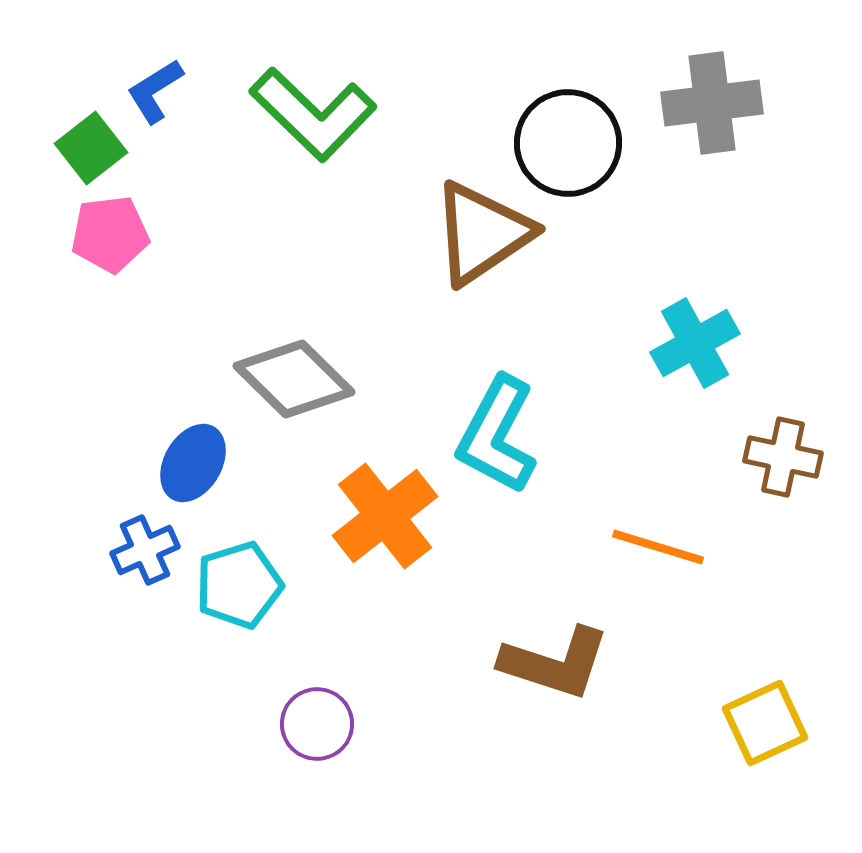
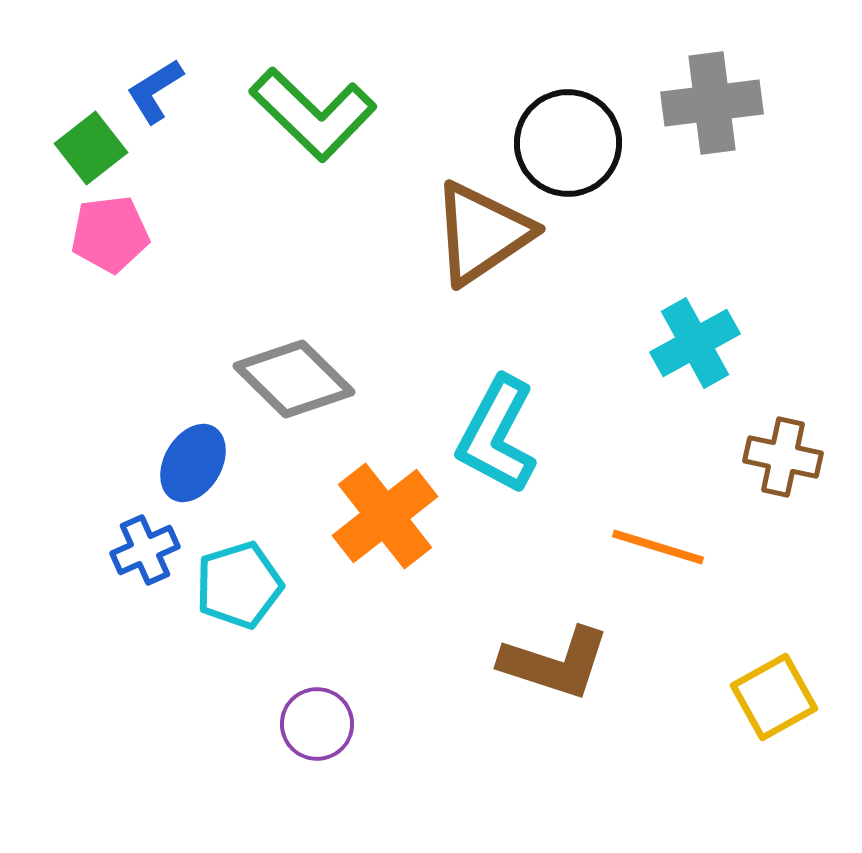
yellow square: moved 9 px right, 26 px up; rotated 4 degrees counterclockwise
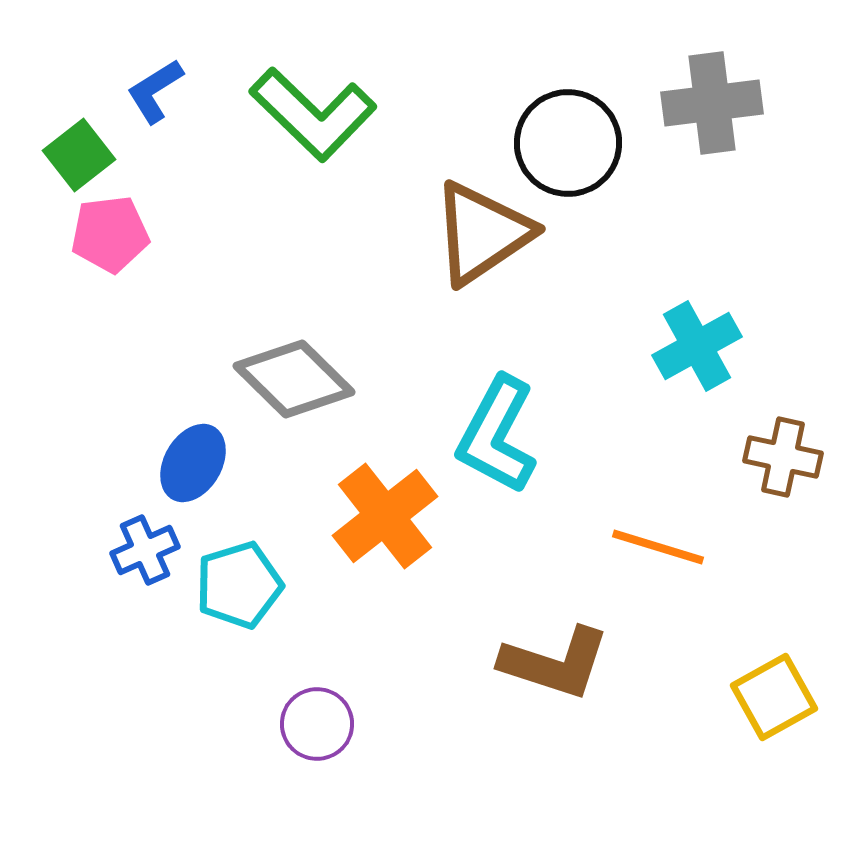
green square: moved 12 px left, 7 px down
cyan cross: moved 2 px right, 3 px down
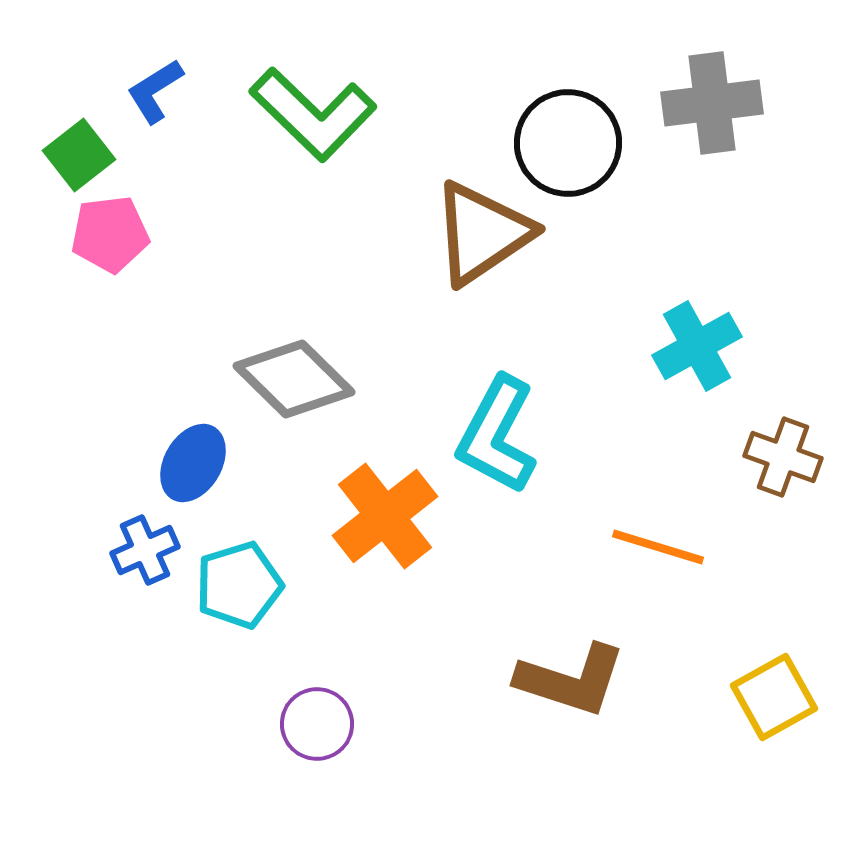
brown cross: rotated 8 degrees clockwise
brown L-shape: moved 16 px right, 17 px down
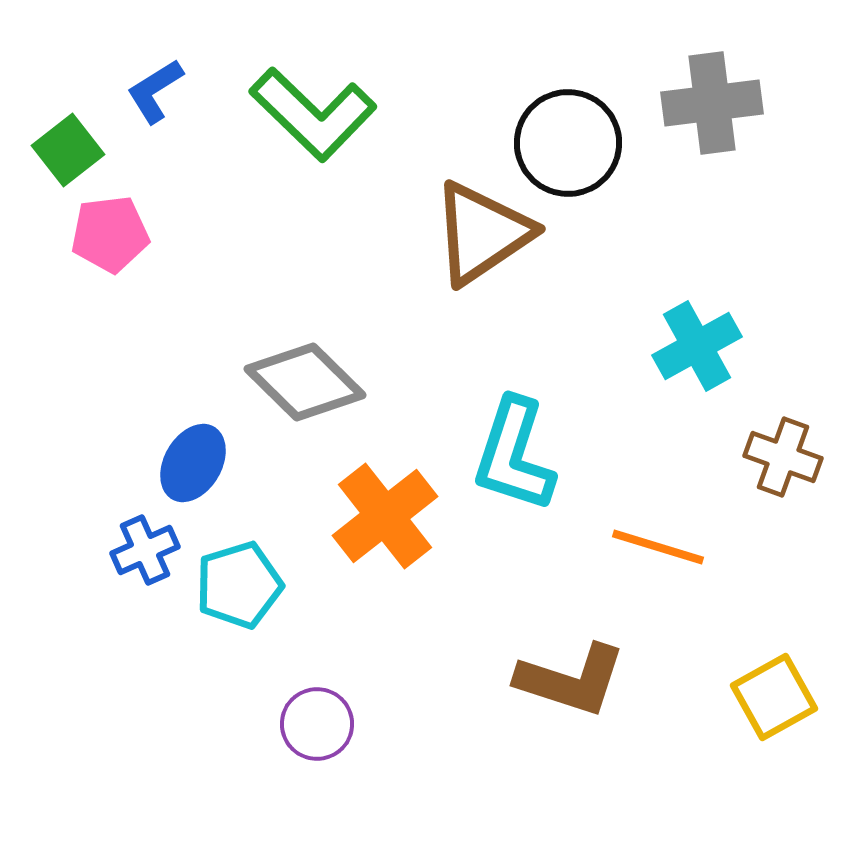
green square: moved 11 px left, 5 px up
gray diamond: moved 11 px right, 3 px down
cyan L-shape: moved 17 px right, 20 px down; rotated 10 degrees counterclockwise
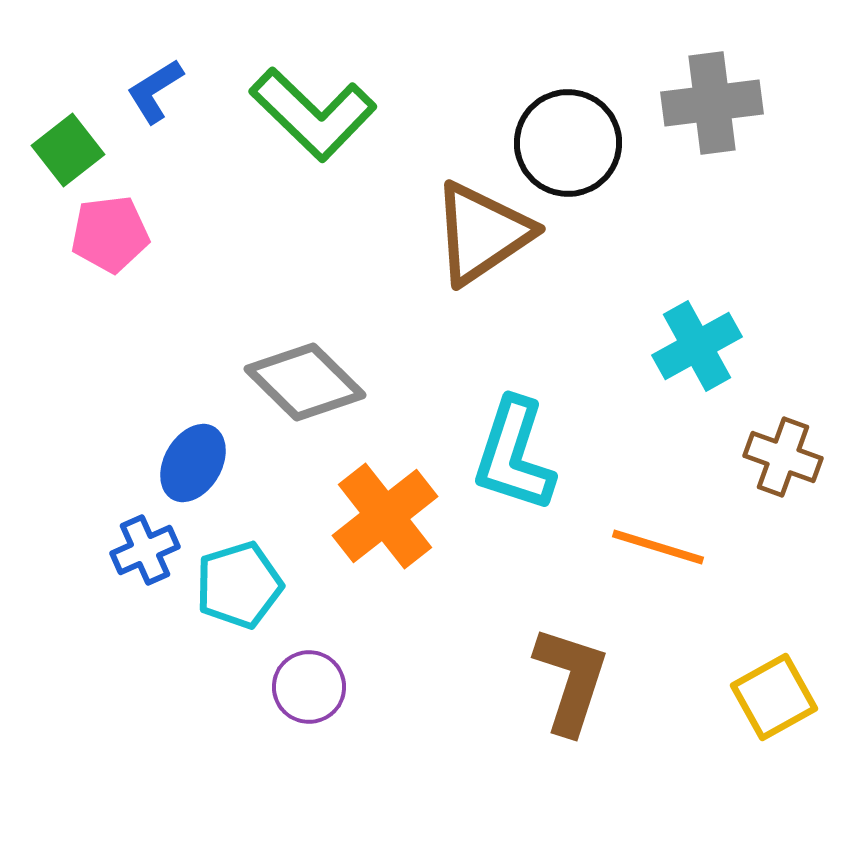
brown L-shape: rotated 90 degrees counterclockwise
purple circle: moved 8 px left, 37 px up
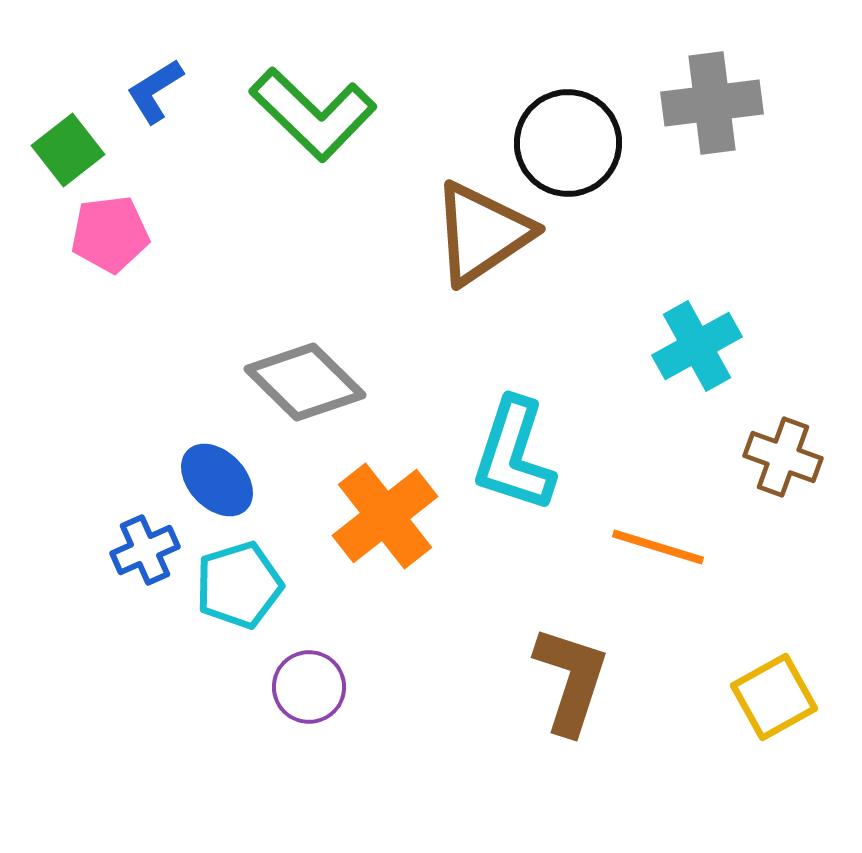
blue ellipse: moved 24 px right, 17 px down; rotated 74 degrees counterclockwise
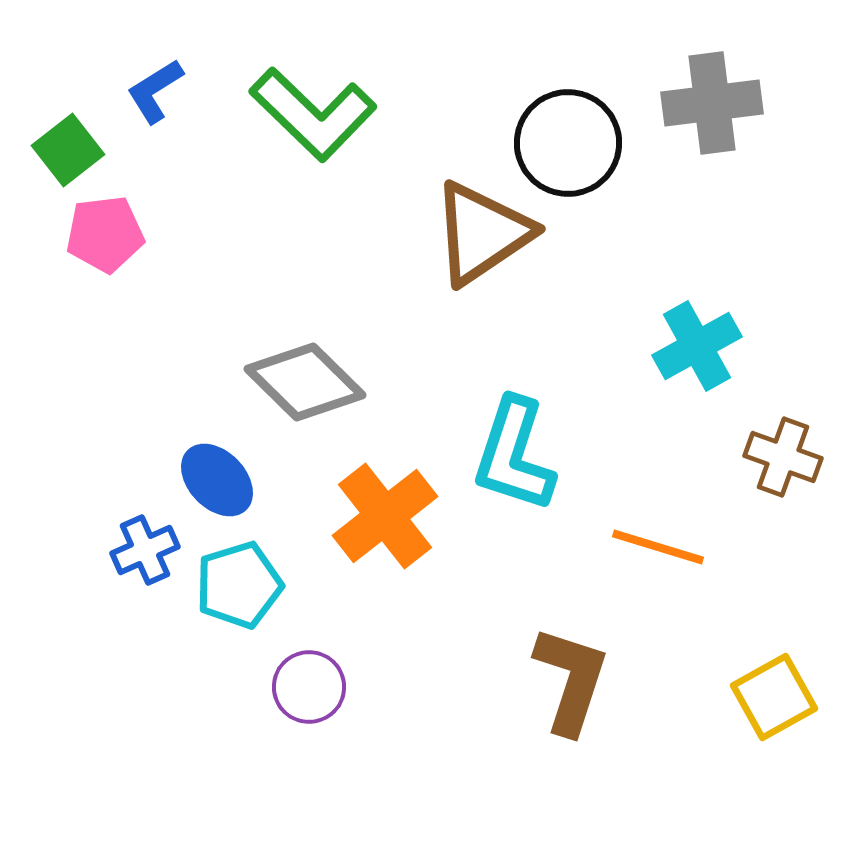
pink pentagon: moved 5 px left
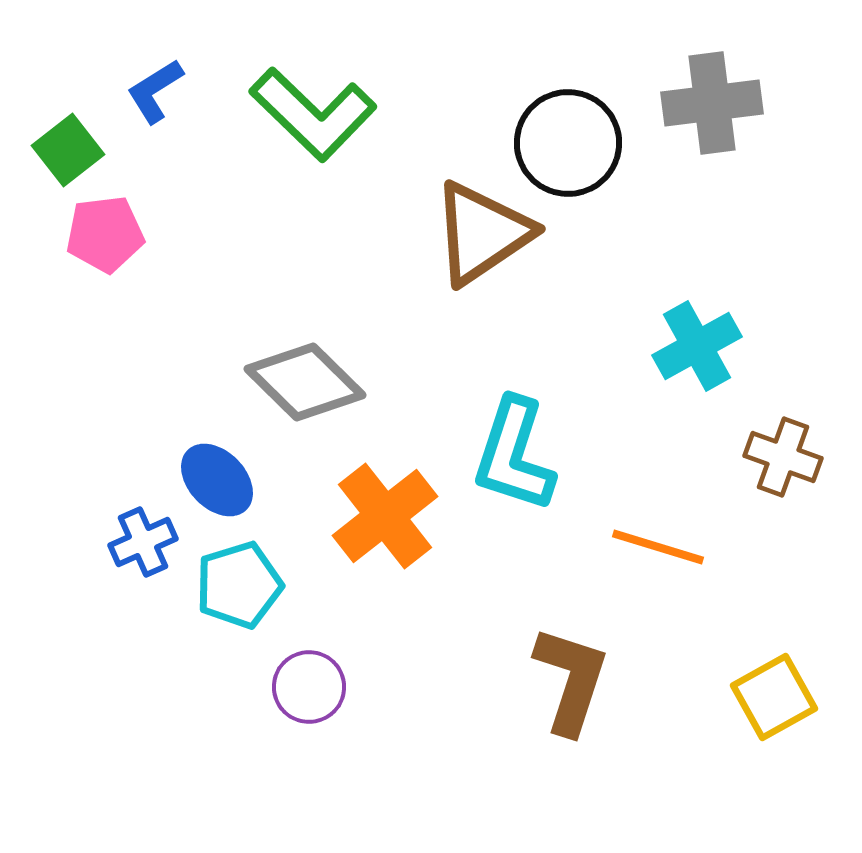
blue cross: moved 2 px left, 8 px up
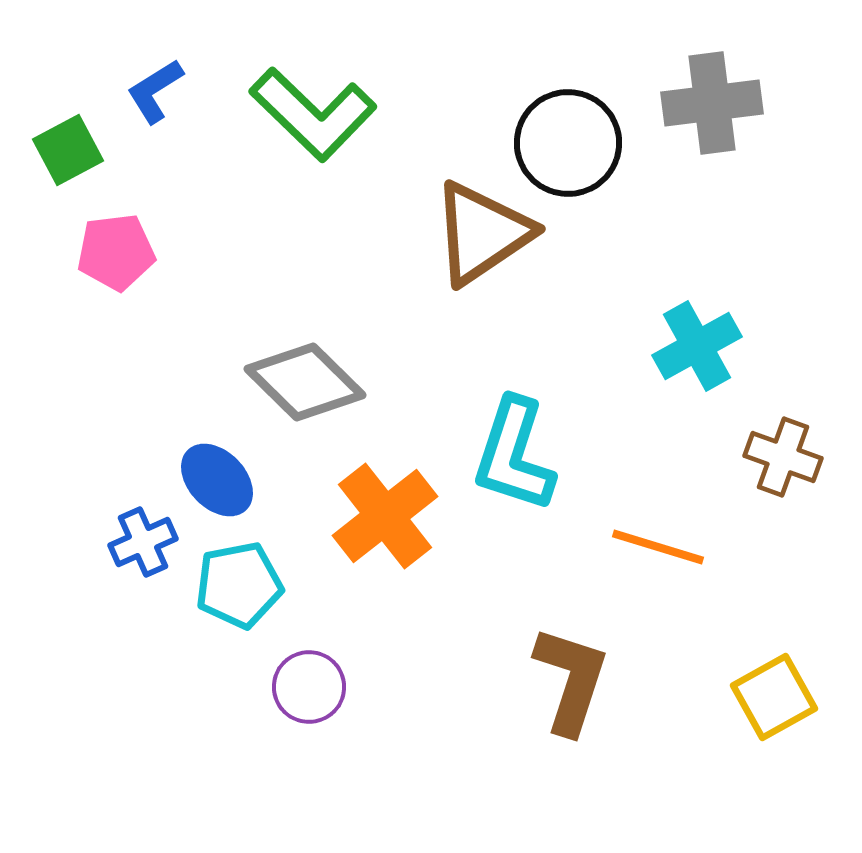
green square: rotated 10 degrees clockwise
pink pentagon: moved 11 px right, 18 px down
cyan pentagon: rotated 6 degrees clockwise
